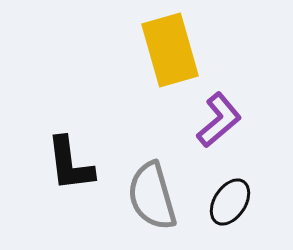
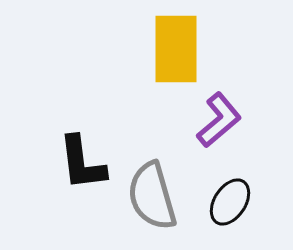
yellow rectangle: moved 6 px right, 1 px up; rotated 16 degrees clockwise
black L-shape: moved 12 px right, 1 px up
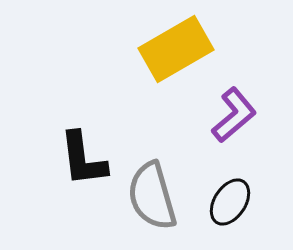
yellow rectangle: rotated 60 degrees clockwise
purple L-shape: moved 15 px right, 5 px up
black L-shape: moved 1 px right, 4 px up
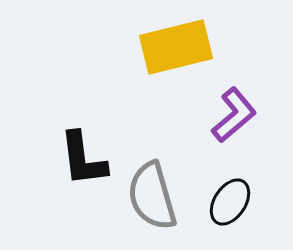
yellow rectangle: moved 2 px up; rotated 16 degrees clockwise
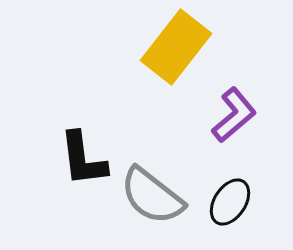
yellow rectangle: rotated 38 degrees counterclockwise
gray semicircle: rotated 36 degrees counterclockwise
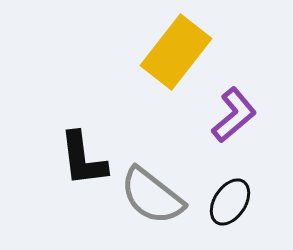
yellow rectangle: moved 5 px down
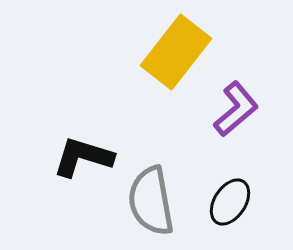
purple L-shape: moved 2 px right, 6 px up
black L-shape: moved 2 px up; rotated 114 degrees clockwise
gray semicircle: moved 1 px left, 5 px down; rotated 42 degrees clockwise
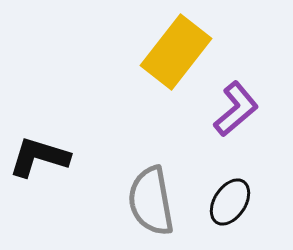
black L-shape: moved 44 px left
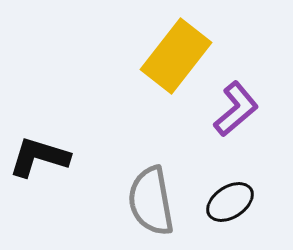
yellow rectangle: moved 4 px down
black ellipse: rotated 24 degrees clockwise
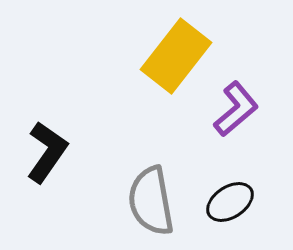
black L-shape: moved 8 px right, 5 px up; rotated 108 degrees clockwise
